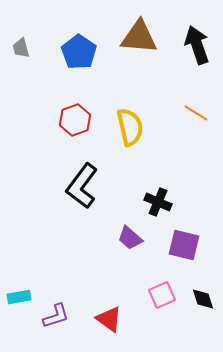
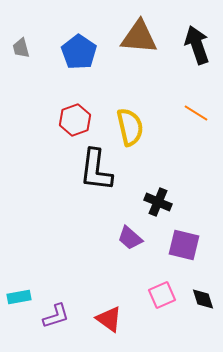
black L-shape: moved 14 px right, 16 px up; rotated 30 degrees counterclockwise
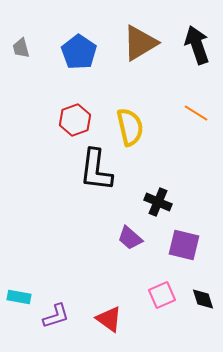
brown triangle: moved 1 px right, 6 px down; rotated 36 degrees counterclockwise
cyan rectangle: rotated 20 degrees clockwise
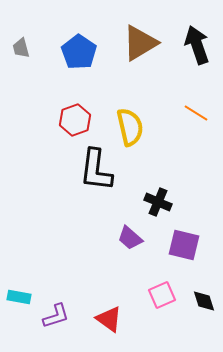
black diamond: moved 1 px right, 2 px down
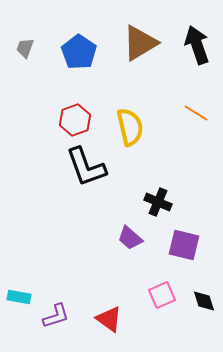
gray trapezoid: moved 4 px right; rotated 35 degrees clockwise
black L-shape: moved 10 px left, 3 px up; rotated 27 degrees counterclockwise
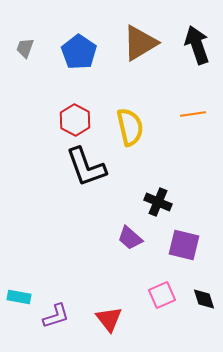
orange line: moved 3 px left, 1 px down; rotated 40 degrees counterclockwise
red hexagon: rotated 12 degrees counterclockwise
black diamond: moved 2 px up
red triangle: rotated 16 degrees clockwise
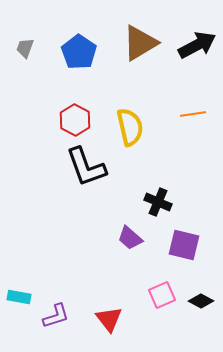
black arrow: rotated 81 degrees clockwise
black diamond: moved 3 px left, 2 px down; rotated 45 degrees counterclockwise
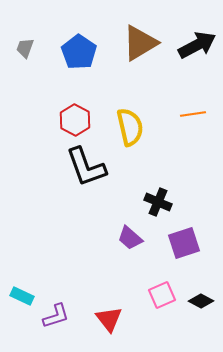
purple square: moved 2 px up; rotated 32 degrees counterclockwise
cyan rectangle: moved 3 px right, 1 px up; rotated 15 degrees clockwise
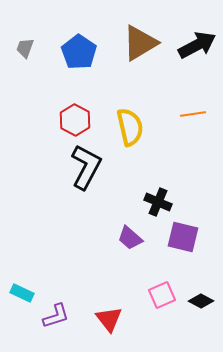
black L-shape: rotated 132 degrees counterclockwise
purple square: moved 1 px left, 6 px up; rotated 32 degrees clockwise
cyan rectangle: moved 3 px up
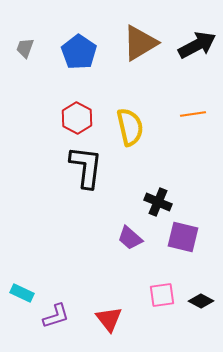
red hexagon: moved 2 px right, 2 px up
black L-shape: rotated 21 degrees counterclockwise
pink square: rotated 16 degrees clockwise
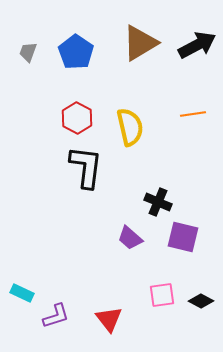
gray trapezoid: moved 3 px right, 4 px down
blue pentagon: moved 3 px left
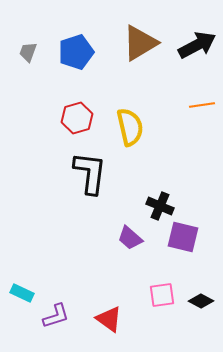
blue pentagon: rotated 20 degrees clockwise
orange line: moved 9 px right, 9 px up
red hexagon: rotated 16 degrees clockwise
black L-shape: moved 4 px right, 6 px down
black cross: moved 2 px right, 4 px down
red triangle: rotated 16 degrees counterclockwise
